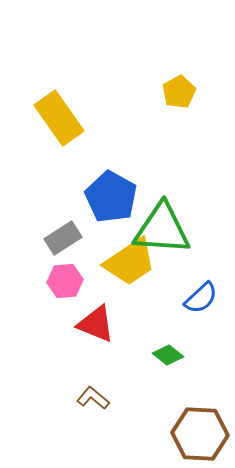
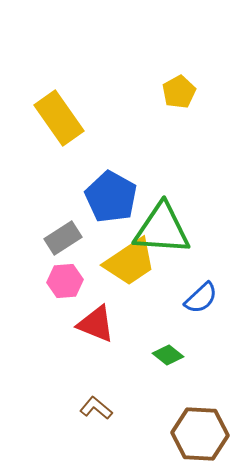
brown L-shape: moved 3 px right, 10 px down
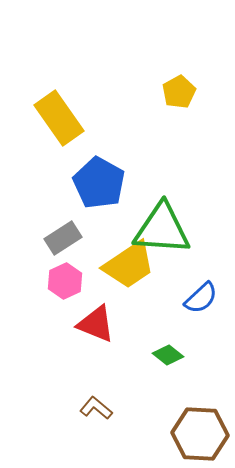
blue pentagon: moved 12 px left, 14 px up
yellow trapezoid: moved 1 px left, 3 px down
pink hexagon: rotated 20 degrees counterclockwise
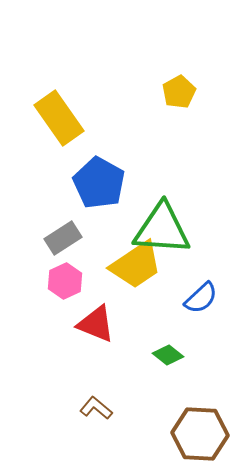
yellow trapezoid: moved 7 px right
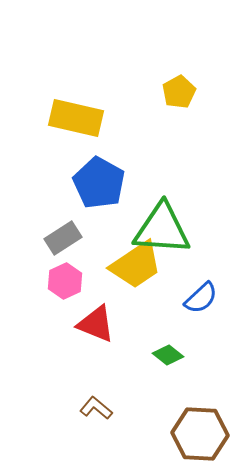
yellow rectangle: moved 17 px right; rotated 42 degrees counterclockwise
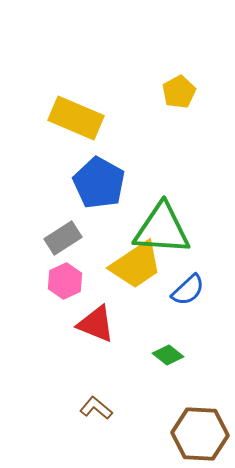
yellow rectangle: rotated 10 degrees clockwise
blue semicircle: moved 13 px left, 8 px up
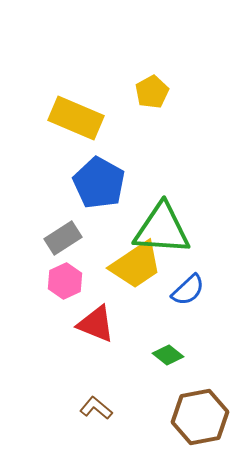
yellow pentagon: moved 27 px left
brown hexagon: moved 17 px up; rotated 14 degrees counterclockwise
